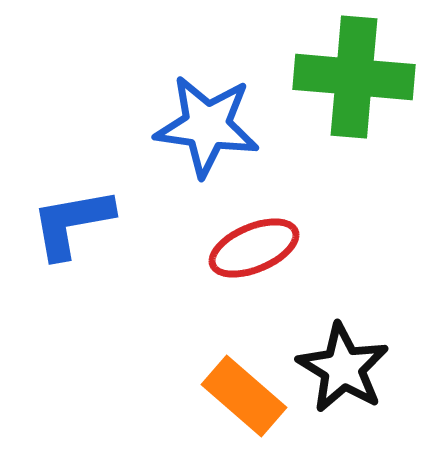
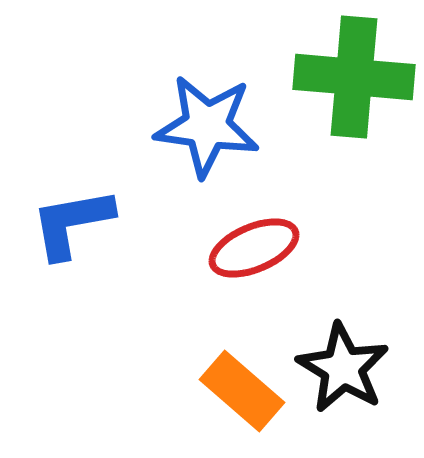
orange rectangle: moved 2 px left, 5 px up
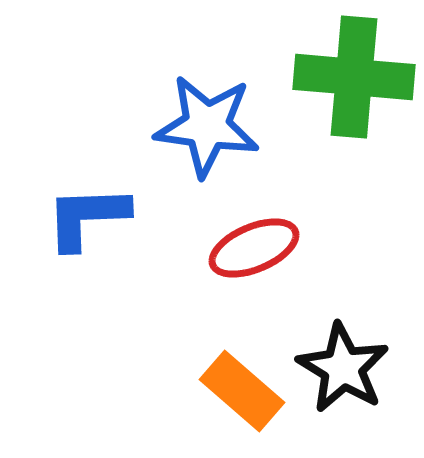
blue L-shape: moved 15 px right, 6 px up; rotated 8 degrees clockwise
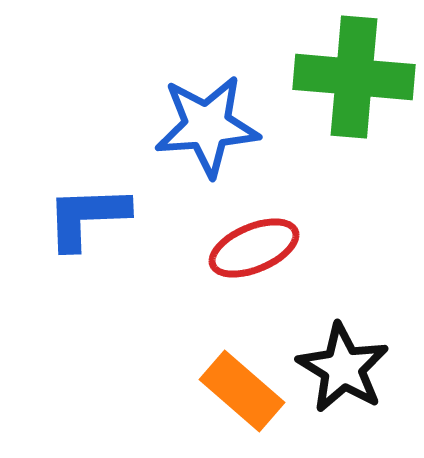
blue star: rotated 12 degrees counterclockwise
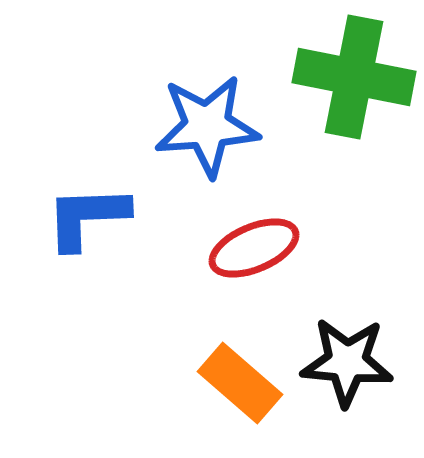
green cross: rotated 6 degrees clockwise
black star: moved 4 px right, 6 px up; rotated 26 degrees counterclockwise
orange rectangle: moved 2 px left, 8 px up
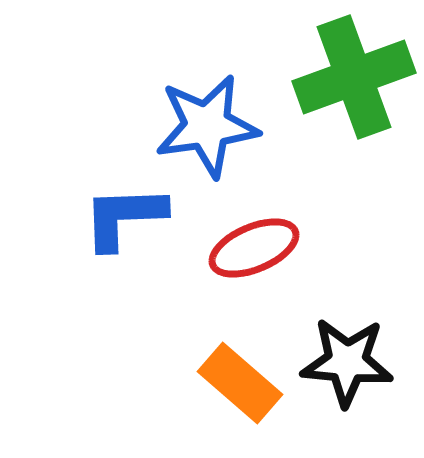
green cross: rotated 31 degrees counterclockwise
blue star: rotated 4 degrees counterclockwise
blue L-shape: moved 37 px right
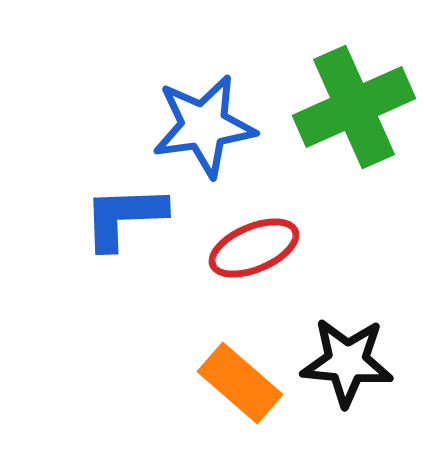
green cross: moved 30 px down; rotated 4 degrees counterclockwise
blue star: moved 3 px left
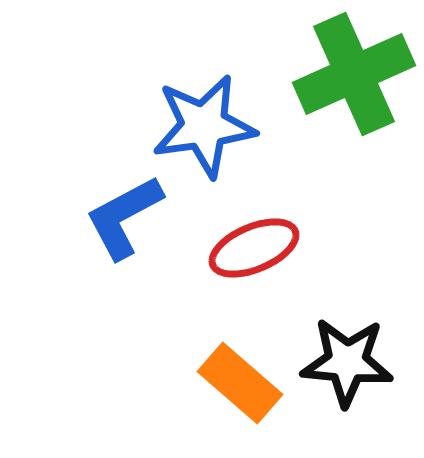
green cross: moved 33 px up
blue L-shape: rotated 26 degrees counterclockwise
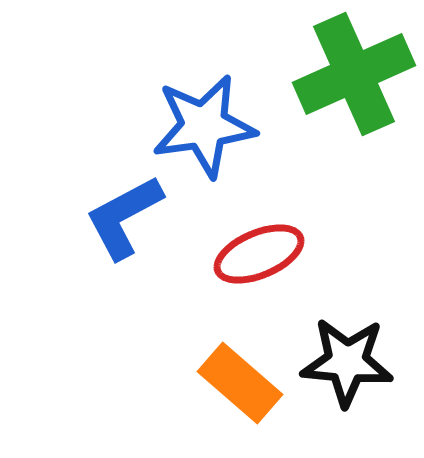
red ellipse: moved 5 px right, 6 px down
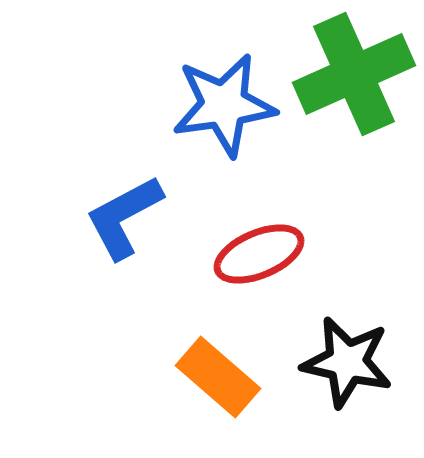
blue star: moved 20 px right, 21 px up
black star: rotated 8 degrees clockwise
orange rectangle: moved 22 px left, 6 px up
